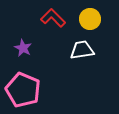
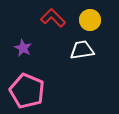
yellow circle: moved 1 px down
pink pentagon: moved 4 px right, 1 px down
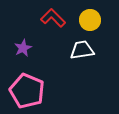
purple star: rotated 18 degrees clockwise
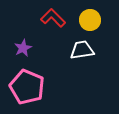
pink pentagon: moved 4 px up
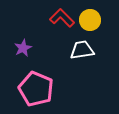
red L-shape: moved 9 px right
pink pentagon: moved 9 px right, 2 px down
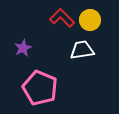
pink pentagon: moved 4 px right, 1 px up
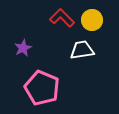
yellow circle: moved 2 px right
pink pentagon: moved 2 px right
